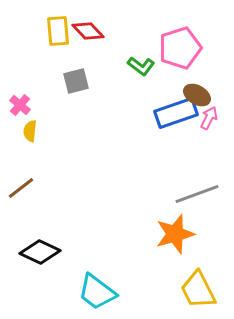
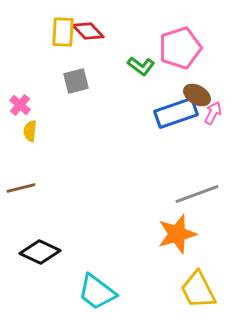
yellow rectangle: moved 5 px right, 1 px down; rotated 8 degrees clockwise
pink arrow: moved 4 px right, 5 px up
brown line: rotated 24 degrees clockwise
orange star: moved 2 px right
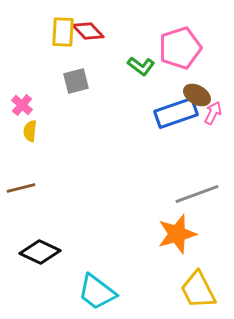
pink cross: moved 2 px right
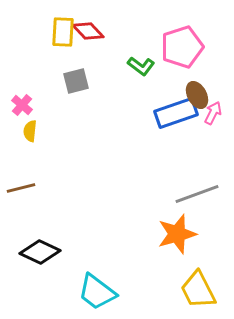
pink pentagon: moved 2 px right, 1 px up
brown ellipse: rotated 32 degrees clockwise
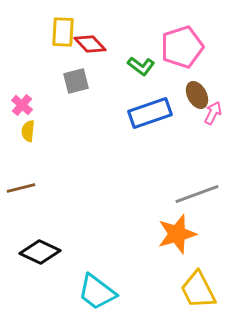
red diamond: moved 2 px right, 13 px down
blue rectangle: moved 26 px left
yellow semicircle: moved 2 px left
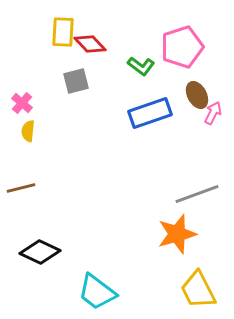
pink cross: moved 2 px up
